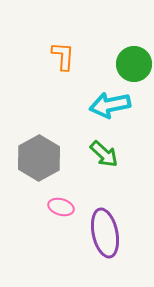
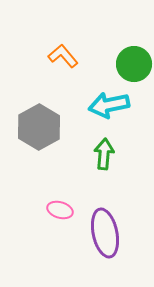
orange L-shape: rotated 44 degrees counterclockwise
cyan arrow: moved 1 px left
green arrow: rotated 128 degrees counterclockwise
gray hexagon: moved 31 px up
pink ellipse: moved 1 px left, 3 px down
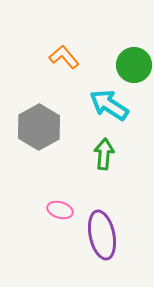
orange L-shape: moved 1 px right, 1 px down
green circle: moved 1 px down
cyan arrow: rotated 45 degrees clockwise
purple ellipse: moved 3 px left, 2 px down
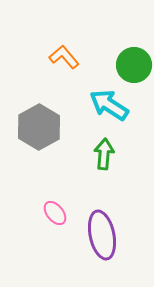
pink ellipse: moved 5 px left, 3 px down; rotated 35 degrees clockwise
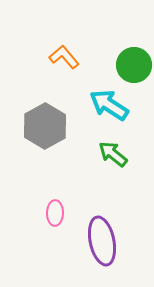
gray hexagon: moved 6 px right, 1 px up
green arrow: moved 9 px right; rotated 56 degrees counterclockwise
pink ellipse: rotated 40 degrees clockwise
purple ellipse: moved 6 px down
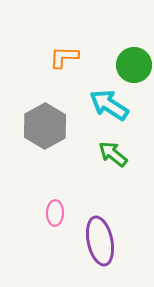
orange L-shape: rotated 48 degrees counterclockwise
purple ellipse: moved 2 px left
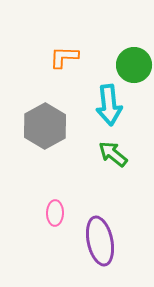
cyan arrow: rotated 129 degrees counterclockwise
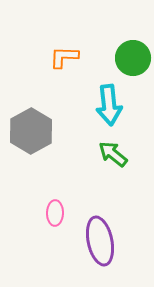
green circle: moved 1 px left, 7 px up
gray hexagon: moved 14 px left, 5 px down
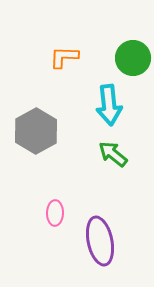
gray hexagon: moved 5 px right
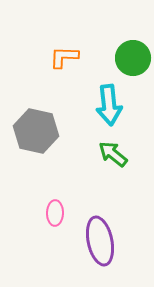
gray hexagon: rotated 18 degrees counterclockwise
